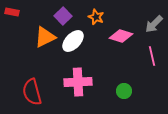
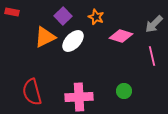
pink cross: moved 1 px right, 15 px down
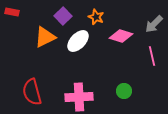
white ellipse: moved 5 px right
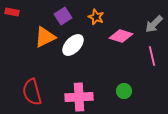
purple square: rotated 12 degrees clockwise
white ellipse: moved 5 px left, 4 px down
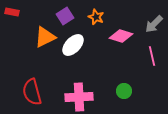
purple square: moved 2 px right
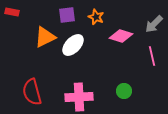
purple square: moved 2 px right, 1 px up; rotated 24 degrees clockwise
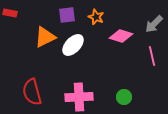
red rectangle: moved 2 px left, 1 px down
green circle: moved 6 px down
